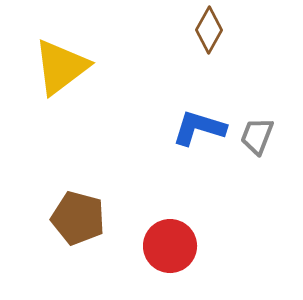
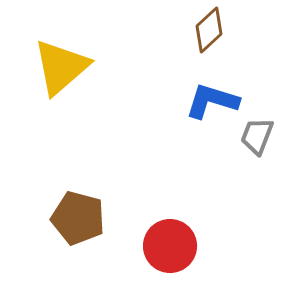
brown diamond: rotated 18 degrees clockwise
yellow triangle: rotated 4 degrees counterclockwise
blue L-shape: moved 13 px right, 27 px up
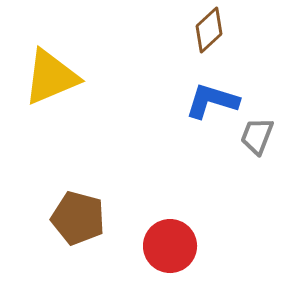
yellow triangle: moved 10 px left, 10 px down; rotated 18 degrees clockwise
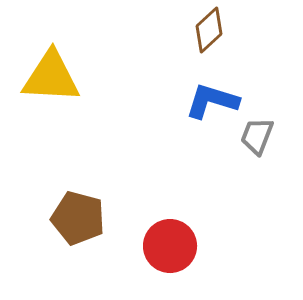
yellow triangle: rotated 26 degrees clockwise
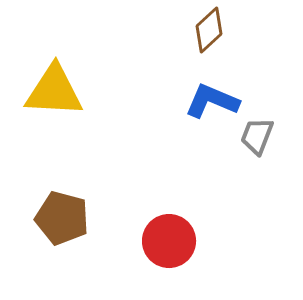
yellow triangle: moved 3 px right, 14 px down
blue L-shape: rotated 6 degrees clockwise
brown pentagon: moved 16 px left
red circle: moved 1 px left, 5 px up
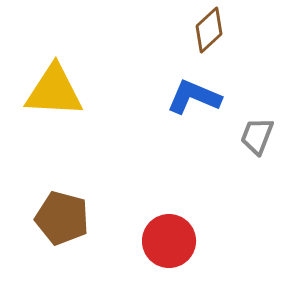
blue L-shape: moved 18 px left, 4 px up
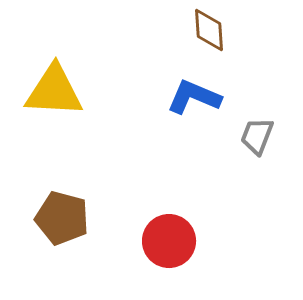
brown diamond: rotated 51 degrees counterclockwise
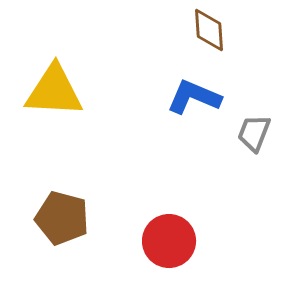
gray trapezoid: moved 3 px left, 3 px up
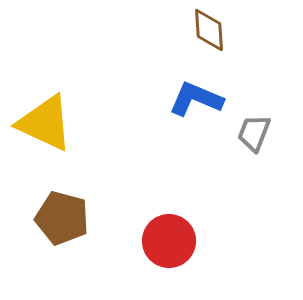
yellow triangle: moved 9 px left, 32 px down; rotated 22 degrees clockwise
blue L-shape: moved 2 px right, 2 px down
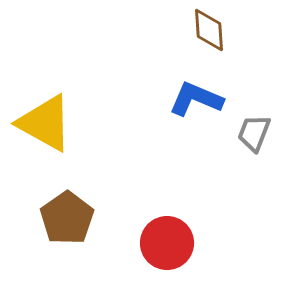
yellow triangle: rotated 4 degrees clockwise
brown pentagon: moved 5 px right; rotated 22 degrees clockwise
red circle: moved 2 px left, 2 px down
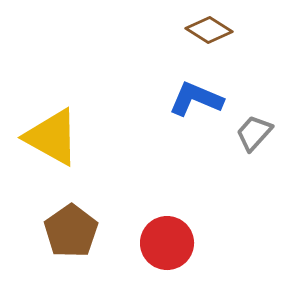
brown diamond: rotated 54 degrees counterclockwise
yellow triangle: moved 7 px right, 14 px down
gray trapezoid: rotated 21 degrees clockwise
brown pentagon: moved 4 px right, 13 px down
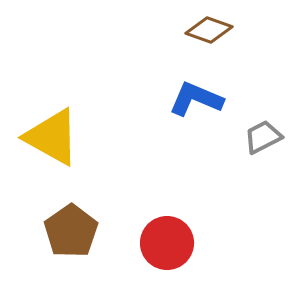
brown diamond: rotated 12 degrees counterclockwise
gray trapezoid: moved 9 px right, 4 px down; rotated 21 degrees clockwise
